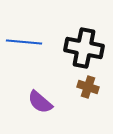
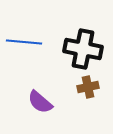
black cross: moved 1 px left, 1 px down
brown cross: rotated 30 degrees counterclockwise
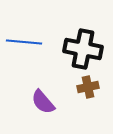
purple semicircle: moved 3 px right; rotated 8 degrees clockwise
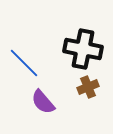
blue line: moved 21 px down; rotated 40 degrees clockwise
brown cross: rotated 10 degrees counterclockwise
